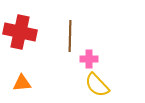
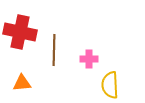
brown line: moved 16 px left, 14 px down
yellow semicircle: moved 13 px right; rotated 40 degrees clockwise
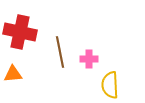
brown line: moved 6 px right, 2 px down; rotated 12 degrees counterclockwise
orange triangle: moved 9 px left, 9 px up
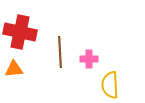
brown line: rotated 8 degrees clockwise
orange triangle: moved 1 px right, 5 px up
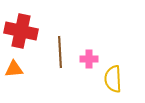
red cross: moved 1 px right, 1 px up
yellow semicircle: moved 3 px right, 6 px up
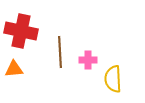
pink cross: moved 1 px left, 1 px down
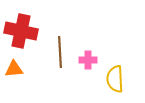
yellow semicircle: moved 2 px right
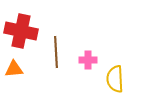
brown line: moved 4 px left
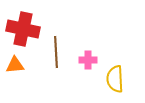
red cross: moved 2 px right, 2 px up
orange triangle: moved 1 px right, 4 px up
